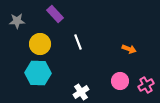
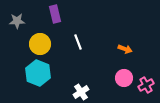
purple rectangle: rotated 30 degrees clockwise
orange arrow: moved 4 px left
cyan hexagon: rotated 20 degrees clockwise
pink circle: moved 4 px right, 3 px up
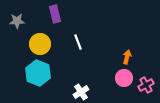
orange arrow: moved 2 px right, 8 px down; rotated 96 degrees counterclockwise
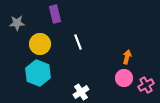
gray star: moved 2 px down
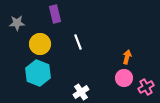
pink cross: moved 2 px down
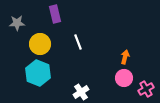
orange arrow: moved 2 px left
pink cross: moved 2 px down
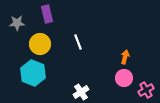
purple rectangle: moved 8 px left
cyan hexagon: moved 5 px left
pink cross: moved 1 px down
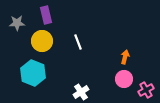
purple rectangle: moved 1 px left, 1 px down
yellow circle: moved 2 px right, 3 px up
pink circle: moved 1 px down
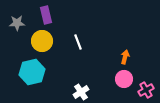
cyan hexagon: moved 1 px left, 1 px up; rotated 25 degrees clockwise
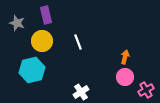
gray star: rotated 21 degrees clockwise
cyan hexagon: moved 2 px up
pink circle: moved 1 px right, 2 px up
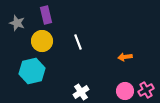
orange arrow: rotated 112 degrees counterclockwise
cyan hexagon: moved 1 px down
pink circle: moved 14 px down
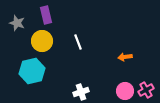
white cross: rotated 14 degrees clockwise
